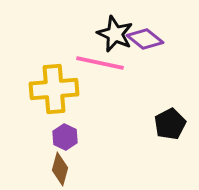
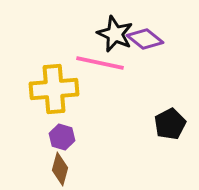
purple hexagon: moved 3 px left; rotated 10 degrees counterclockwise
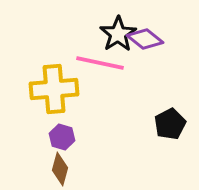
black star: moved 3 px right; rotated 15 degrees clockwise
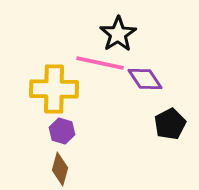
purple diamond: moved 40 px down; rotated 18 degrees clockwise
yellow cross: rotated 6 degrees clockwise
purple hexagon: moved 6 px up
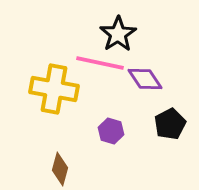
yellow cross: rotated 9 degrees clockwise
purple hexagon: moved 49 px right
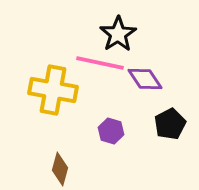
yellow cross: moved 1 px left, 1 px down
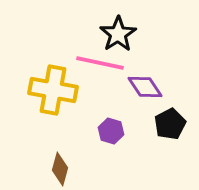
purple diamond: moved 8 px down
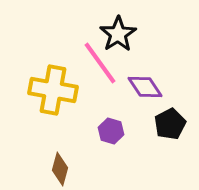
pink line: rotated 42 degrees clockwise
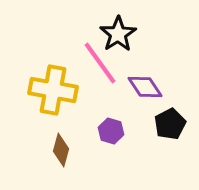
brown diamond: moved 1 px right, 19 px up
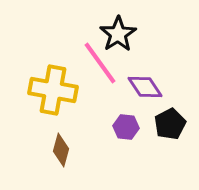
purple hexagon: moved 15 px right, 4 px up; rotated 10 degrees counterclockwise
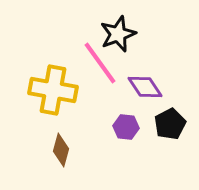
black star: rotated 12 degrees clockwise
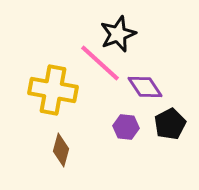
pink line: rotated 12 degrees counterclockwise
